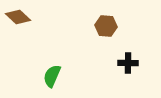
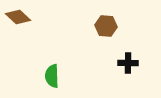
green semicircle: rotated 25 degrees counterclockwise
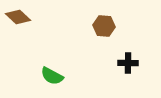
brown hexagon: moved 2 px left
green semicircle: rotated 60 degrees counterclockwise
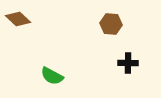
brown diamond: moved 2 px down
brown hexagon: moved 7 px right, 2 px up
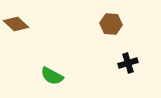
brown diamond: moved 2 px left, 5 px down
black cross: rotated 18 degrees counterclockwise
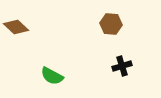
brown diamond: moved 3 px down
black cross: moved 6 px left, 3 px down
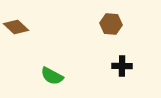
black cross: rotated 18 degrees clockwise
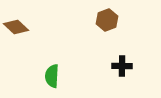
brown hexagon: moved 4 px left, 4 px up; rotated 25 degrees counterclockwise
green semicircle: rotated 65 degrees clockwise
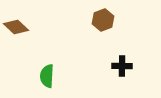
brown hexagon: moved 4 px left
green semicircle: moved 5 px left
